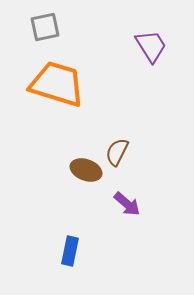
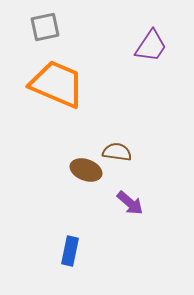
purple trapezoid: rotated 66 degrees clockwise
orange trapezoid: rotated 6 degrees clockwise
brown semicircle: rotated 72 degrees clockwise
purple arrow: moved 3 px right, 1 px up
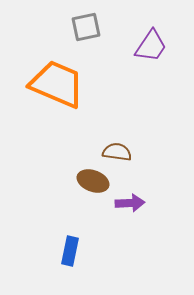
gray square: moved 41 px right
brown ellipse: moved 7 px right, 11 px down
purple arrow: rotated 44 degrees counterclockwise
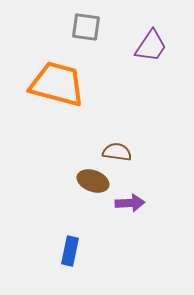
gray square: rotated 20 degrees clockwise
orange trapezoid: rotated 8 degrees counterclockwise
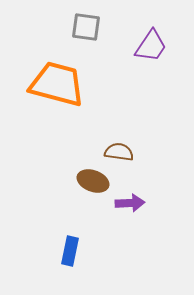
brown semicircle: moved 2 px right
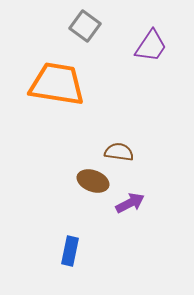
gray square: moved 1 px left, 1 px up; rotated 28 degrees clockwise
orange trapezoid: rotated 6 degrees counterclockwise
purple arrow: rotated 24 degrees counterclockwise
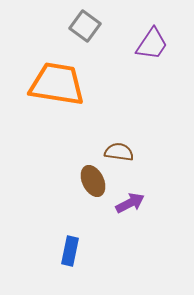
purple trapezoid: moved 1 px right, 2 px up
brown ellipse: rotated 44 degrees clockwise
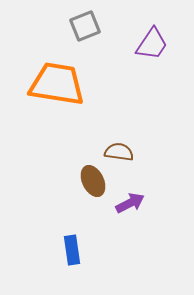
gray square: rotated 32 degrees clockwise
blue rectangle: moved 2 px right, 1 px up; rotated 20 degrees counterclockwise
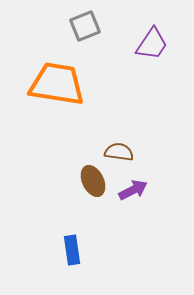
purple arrow: moved 3 px right, 13 px up
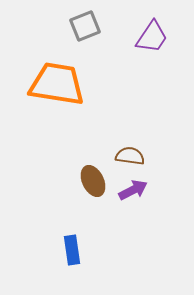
purple trapezoid: moved 7 px up
brown semicircle: moved 11 px right, 4 px down
